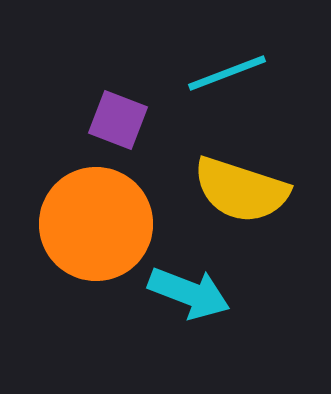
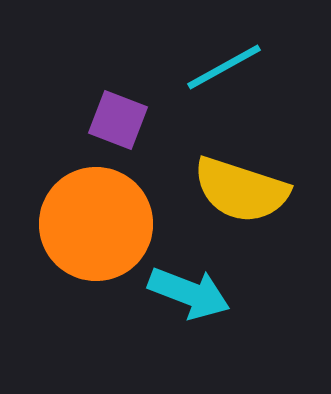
cyan line: moved 3 px left, 6 px up; rotated 8 degrees counterclockwise
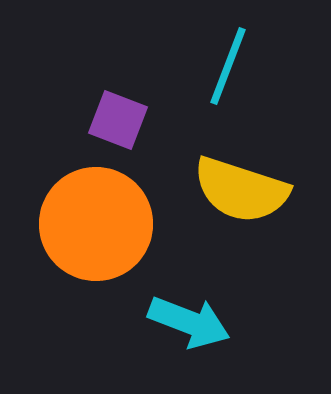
cyan line: moved 4 px right, 1 px up; rotated 40 degrees counterclockwise
cyan arrow: moved 29 px down
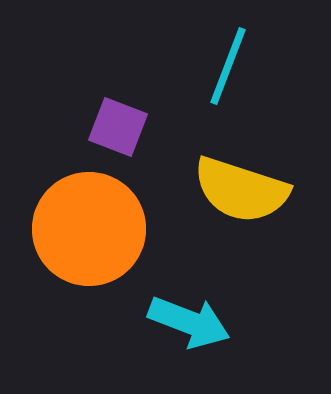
purple square: moved 7 px down
orange circle: moved 7 px left, 5 px down
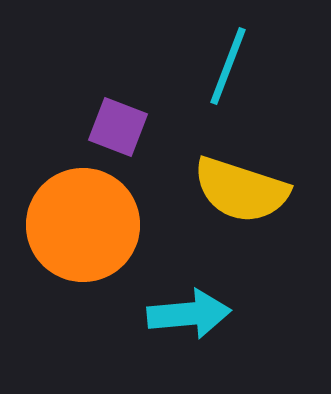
orange circle: moved 6 px left, 4 px up
cyan arrow: moved 8 px up; rotated 26 degrees counterclockwise
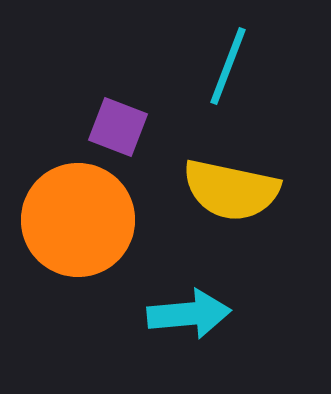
yellow semicircle: moved 10 px left; rotated 6 degrees counterclockwise
orange circle: moved 5 px left, 5 px up
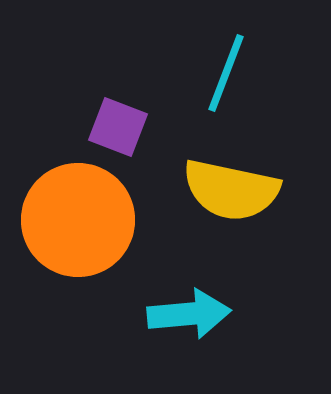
cyan line: moved 2 px left, 7 px down
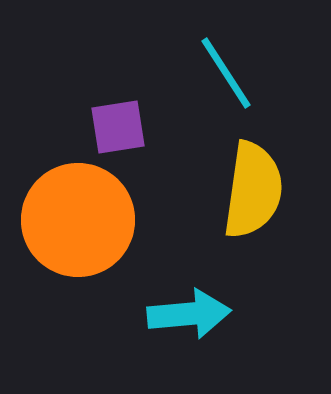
cyan line: rotated 54 degrees counterclockwise
purple square: rotated 30 degrees counterclockwise
yellow semicircle: moved 22 px right; rotated 94 degrees counterclockwise
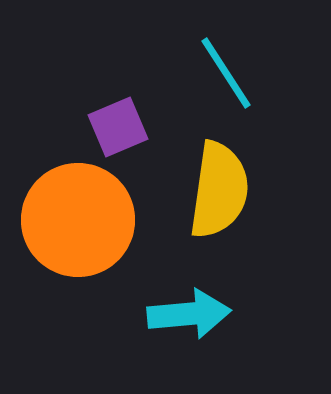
purple square: rotated 14 degrees counterclockwise
yellow semicircle: moved 34 px left
